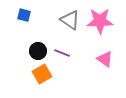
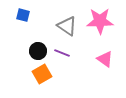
blue square: moved 1 px left
gray triangle: moved 3 px left, 6 px down
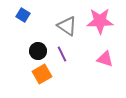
blue square: rotated 16 degrees clockwise
purple line: moved 1 px down; rotated 42 degrees clockwise
pink triangle: rotated 18 degrees counterclockwise
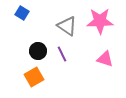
blue square: moved 1 px left, 2 px up
orange square: moved 8 px left, 3 px down
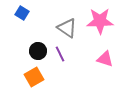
gray triangle: moved 2 px down
purple line: moved 2 px left
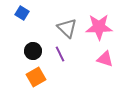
pink star: moved 1 px left, 6 px down
gray triangle: rotated 10 degrees clockwise
black circle: moved 5 px left
orange square: moved 2 px right
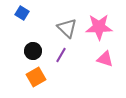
purple line: moved 1 px right, 1 px down; rotated 56 degrees clockwise
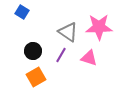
blue square: moved 1 px up
gray triangle: moved 1 px right, 4 px down; rotated 10 degrees counterclockwise
pink triangle: moved 16 px left, 1 px up
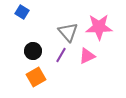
gray triangle: rotated 15 degrees clockwise
pink triangle: moved 2 px left, 2 px up; rotated 42 degrees counterclockwise
